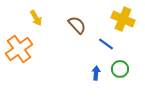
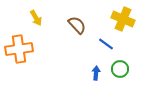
orange cross: rotated 28 degrees clockwise
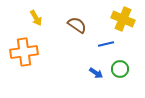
brown semicircle: rotated 12 degrees counterclockwise
blue line: rotated 49 degrees counterclockwise
orange cross: moved 5 px right, 3 px down
blue arrow: rotated 120 degrees clockwise
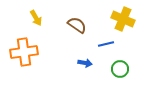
blue arrow: moved 11 px left, 10 px up; rotated 24 degrees counterclockwise
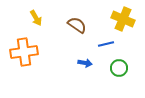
green circle: moved 1 px left, 1 px up
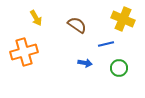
orange cross: rotated 8 degrees counterclockwise
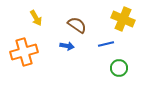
blue arrow: moved 18 px left, 17 px up
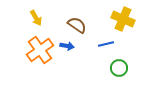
orange cross: moved 16 px right, 2 px up; rotated 20 degrees counterclockwise
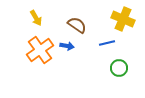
blue line: moved 1 px right, 1 px up
